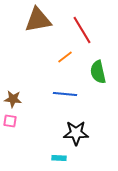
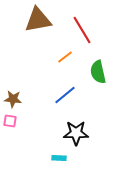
blue line: moved 1 px down; rotated 45 degrees counterclockwise
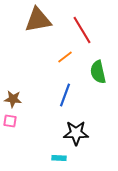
blue line: rotated 30 degrees counterclockwise
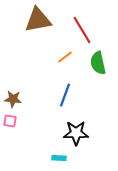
green semicircle: moved 9 px up
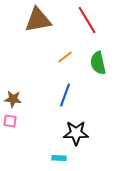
red line: moved 5 px right, 10 px up
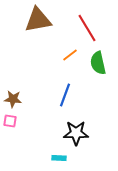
red line: moved 8 px down
orange line: moved 5 px right, 2 px up
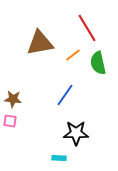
brown triangle: moved 2 px right, 23 px down
orange line: moved 3 px right
blue line: rotated 15 degrees clockwise
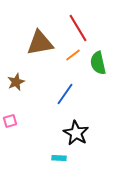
red line: moved 9 px left
blue line: moved 1 px up
brown star: moved 3 px right, 17 px up; rotated 30 degrees counterclockwise
pink square: rotated 24 degrees counterclockwise
black star: rotated 30 degrees clockwise
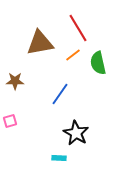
brown star: moved 1 px left, 1 px up; rotated 24 degrees clockwise
blue line: moved 5 px left
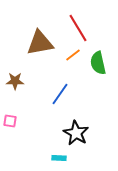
pink square: rotated 24 degrees clockwise
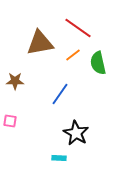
red line: rotated 24 degrees counterclockwise
